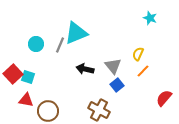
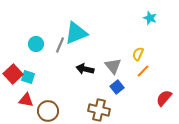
blue square: moved 2 px down
brown cross: rotated 15 degrees counterclockwise
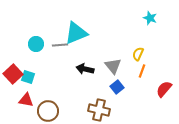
gray line: rotated 63 degrees clockwise
orange line: moved 1 px left; rotated 24 degrees counterclockwise
red semicircle: moved 9 px up
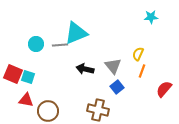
cyan star: moved 1 px right, 1 px up; rotated 24 degrees counterclockwise
red square: rotated 24 degrees counterclockwise
brown cross: moved 1 px left
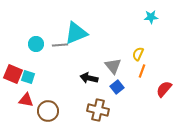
black arrow: moved 4 px right, 9 px down
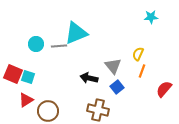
gray line: moved 1 px left, 1 px down
red triangle: rotated 42 degrees counterclockwise
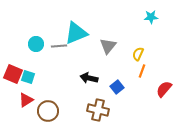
gray triangle: moved 5 px left, 20 px up; rotated 18 degrees clockwise
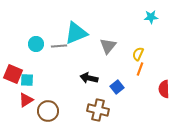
orange line: moved 2 px left, 2 px up
cyan square: moved 1 px left, 3 px down; rotated 16 degrees counterclockwise
red semicircle: rotated 42 degrees counterclockwise
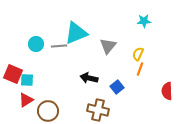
cyan star: moved 7 px left, 4 px down
red semicircle: moved 3 px right, 2 px down
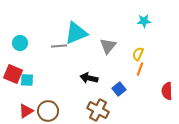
cyan circle: moved 16 px left, 1 px up
blue square: moved 2 px right, 2 px down
red triangle: moved 11 px down
brown cross: rotated 15 degrees clockwise
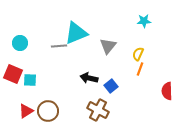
cyan square: moved 3 px right
blue square: moved 8 px left, 3 px up
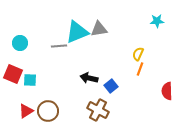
cyan star: moved 13 px right
cyan triangle: moved 1 px right, 1 px up
gray triangle: moved 9 px left, 17 px up; rotated 42 degrees clockwise
